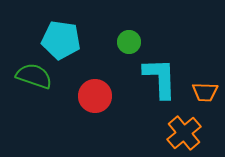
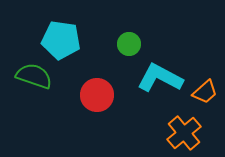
green circle: moved 2 px down
cyan L-shape: rotated 60 degrees counterclockwise
orange trapezoid: rotated 44 degrees counterclockwise
red circle: moved 2 px right, 1 px up
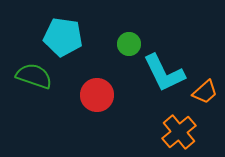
cyan pentagon: moved 2 px right, 3 px up
cyan L-shape: moved 4 px right, 5 px up; rotated 144 degrees counterclockwise
orange cross: moved 5 px left, 1 px up
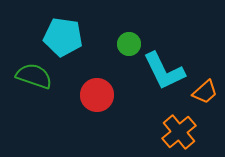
cyan L-shape: moved 2 px up
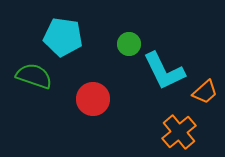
red circle: moved 4 px left, 4 px down
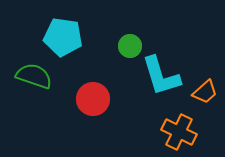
green circle: moved 1 px right, 2 px down
cyan L-shape: moved 3 px left, 5 px down; rotated 9 degrees clockwise
orange cross: rotated 24 degrees counterclockwise
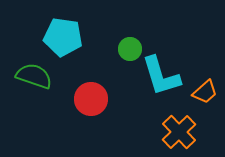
green circle: moved 3 px down
red circle: moved 2 px left
orange cross: rotated 20 degrees clockwise
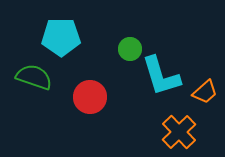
cyan pentagon: moved 2 px left; rotated 9 degrees counterclockwise
green semicircle: moved 1 px down
red circle: moved 1 px left, 2 px up
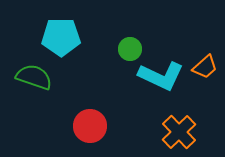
cyan L-shape: rotated 48 degrees counterclockwise
orange trapezoid: moved 25 px up
red circle: moved 29 px down
